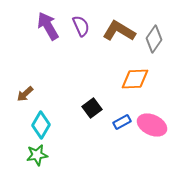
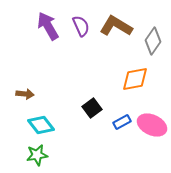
brown L-shape: moved 3 px left, 5 px up
gray diamond: moved 1 px left, 2 px down
orange diamond: rotated 8 degrees counterclockwise
brown arrow: rotated 132 degrees counterclockwise
cyan diamond: rotated 68 degrees counterclockwise
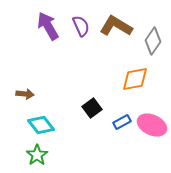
green star: rotated 25 degrees counterclockwise
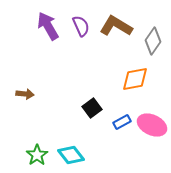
cyan diamond: moved 30 px right, 30 px down
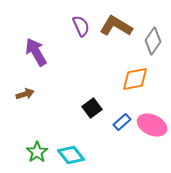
purple arrow: moved 12 px left, 26 px down
brown arrow: rotated 24 degrees counterclockwise
blue rectangle: rotated 12 degrees counterclockwise
green star: moved 3 px up
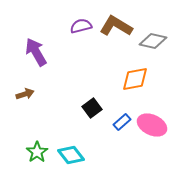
purple semicircle: rotated 80 degrees counterclockwise
gray diamond: rotated 68 degrees clockwise
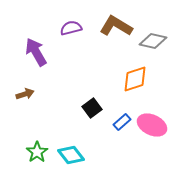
purple semicircle: moved 10 px left, 2 px down
orange diamond: rotated 8 degrees counterclockwise
